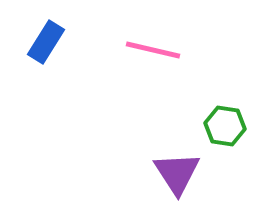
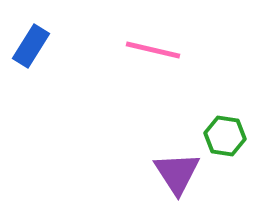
blue rectangle: moved 15 px left, 4 px down
green hexagon: moved 10 px down
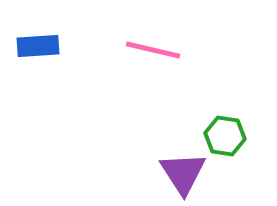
blue rectangle: moved 7 px right; rotated 54 degrees clockwise
purple triangle: moved 6 px right
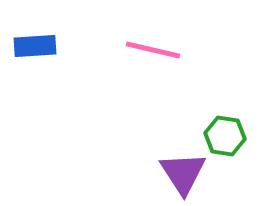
blue rectangle: moved 3 px left
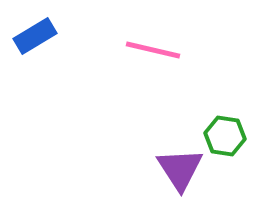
blue rectangle: moved 10 px up; rotated 27 degrees counterclockwise
purple triangle: moved 3 px left, 4 px up
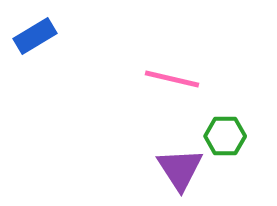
pink line: moved 19 px right, 29 px down
green hexagon: rotated 9 degrees counterclockwise
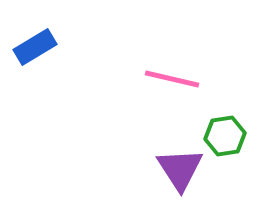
blue rectangle: moved 11 px down
green hexagon: rotated 9 degrees counterclockwise
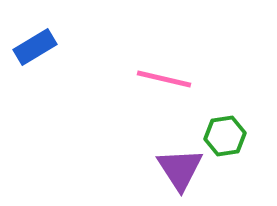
pink line: moved 8 px left
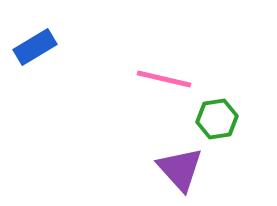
green hexagon: moved 8 px left, 17 px up
purple triangle: rotated 9 degrees counterclockwise
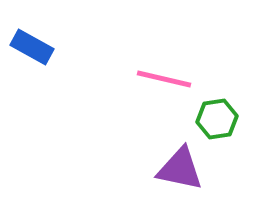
blue rectangle: moved 3 px left; rotated 60 degrees clockwise
purple triangle: rotated 36 degrees counterclockwise
